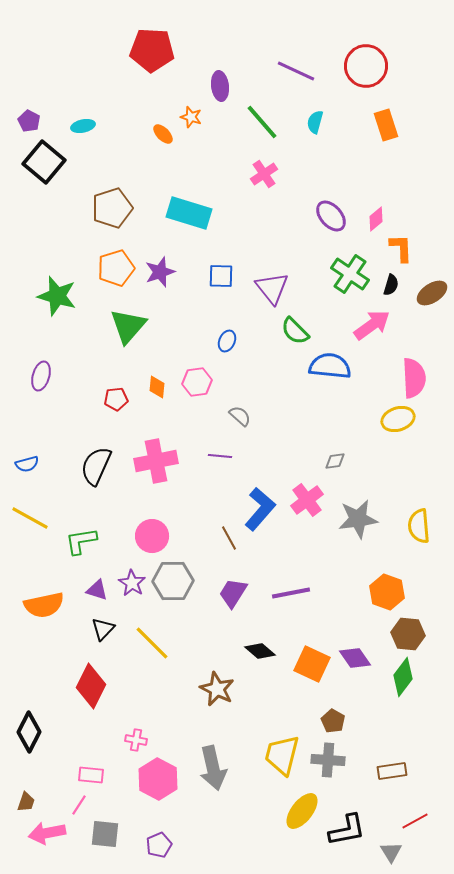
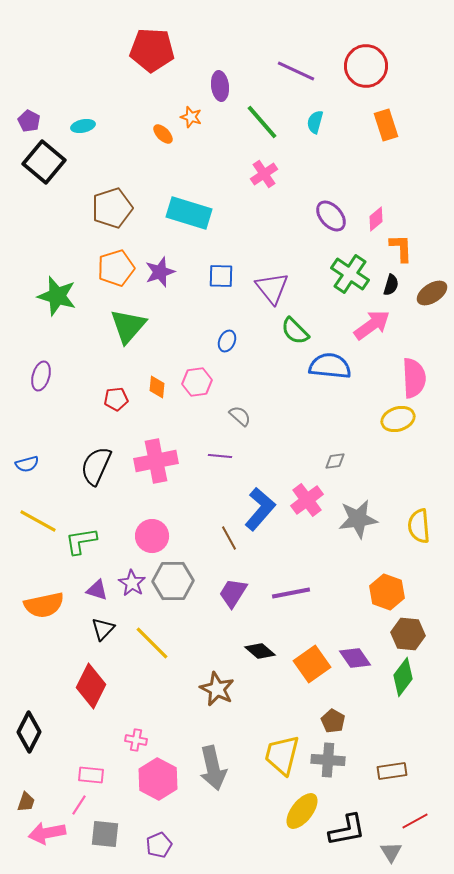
yellow line at (30, 518): moved 8 px right, 3 px down
orange square at (312, 664): rotated 30 degrees clockwise
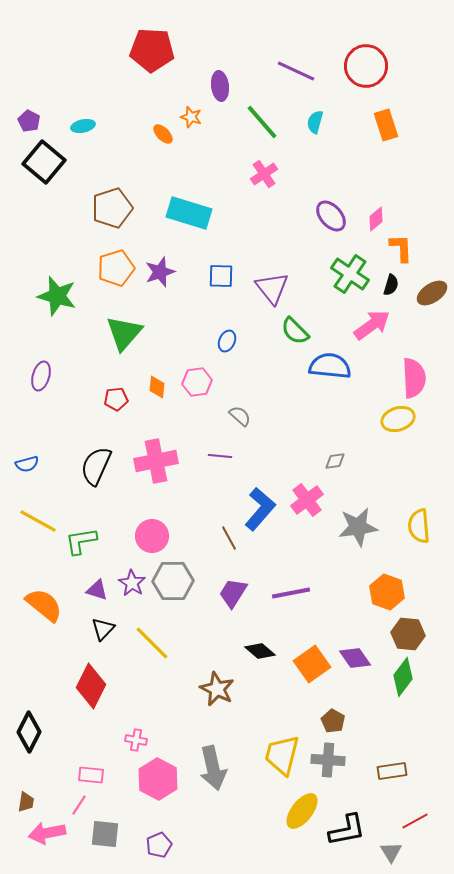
green triangle at (128, 326): moved 4 px left, 7 px down
gray star at (358, 519): moved 8 px down
orange semicircle at (44, 605): rotated 129 degrees counterclockwise
brown trapezoid at (26, 802): rotated 10 degrees counterclockwise
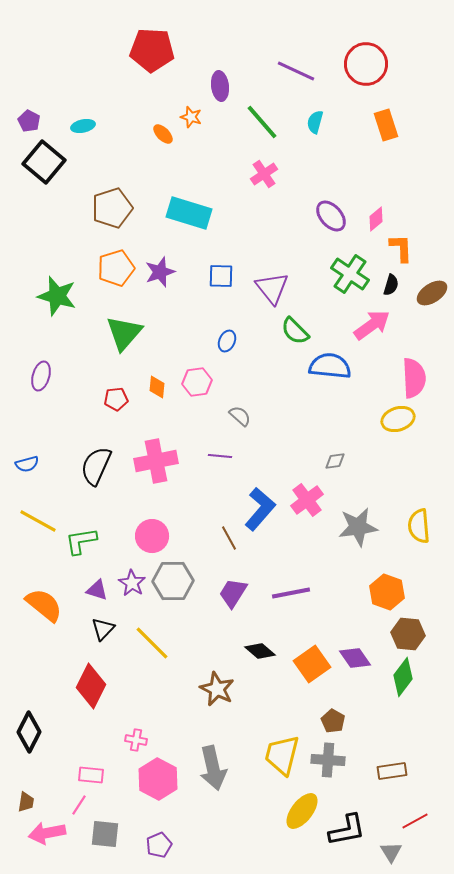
red circle at (366, 66): moved 2 px up
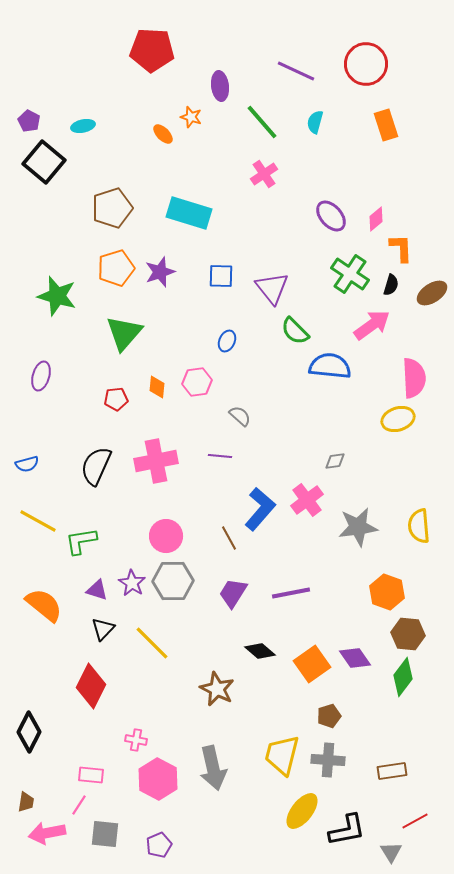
pink circle at (152, 536): moved 14 px right
brown pentagon at (333, 721): moved 4 px left, 5 px up; rotated 25 degrees clockwise
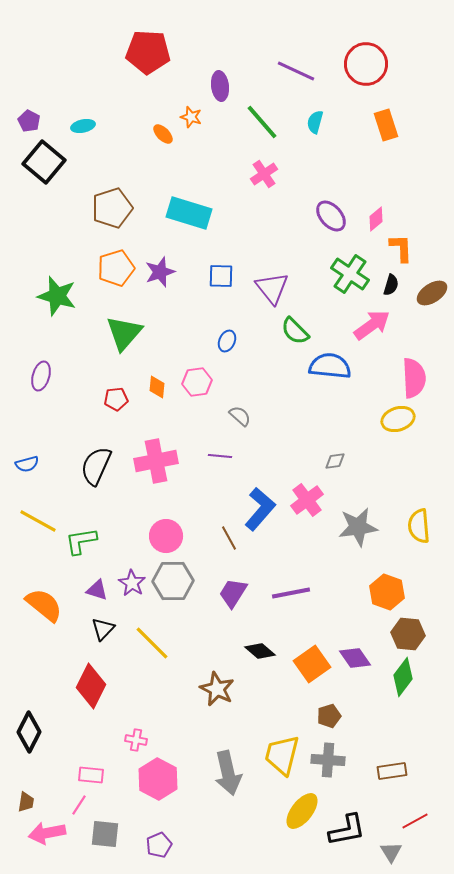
red pentagon at (152, 50): moved 4 px left, 2 px down
gray arrow at (213, 768): moved 15 px right, 5 px down
